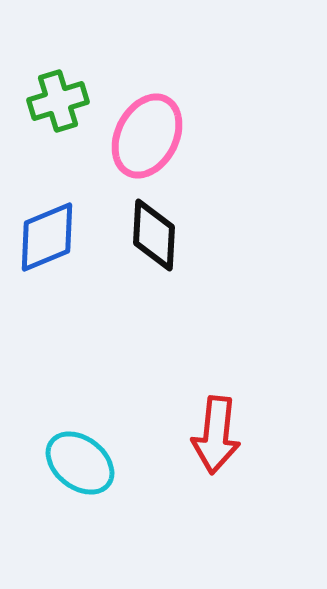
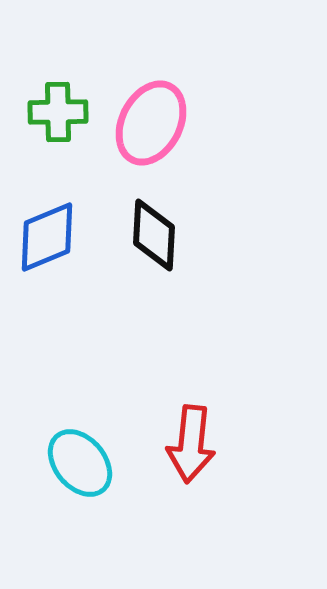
green cross: moved 11 px down; rotated 16 degrees clockwise
pink ellipse: moved 4 px right, 13 px up
red arrow: moved 25 px left, 9 px down
cyan ellipse: rotated 12 degrees clockwise
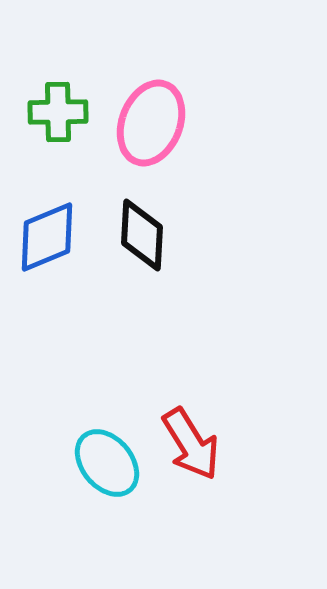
pink ellipse: rotated 6 degrees counterclockwise
black diamond: moved 12 px left
red arrow: rotated 38 degrees counterclockwise
cyan ellipse: moved 27 px right
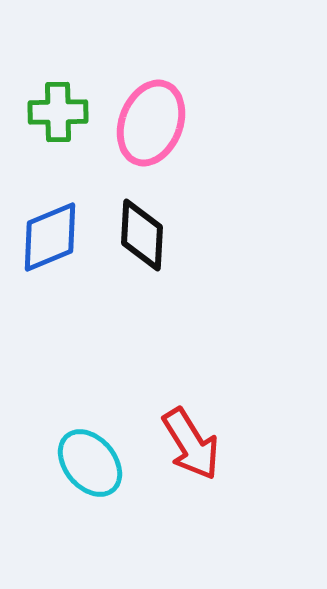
blue diamond: moved 3 px right
cyan ellipse: moved 17 px left
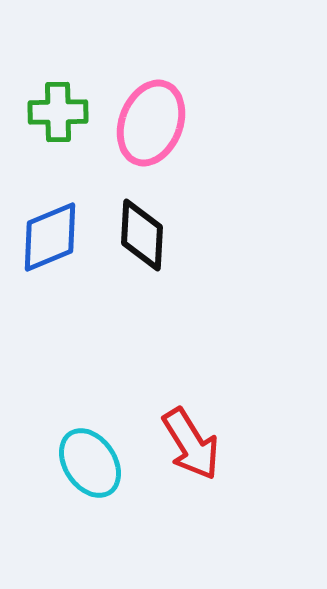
cyan ellipse: rotated 6 degrees clockwise
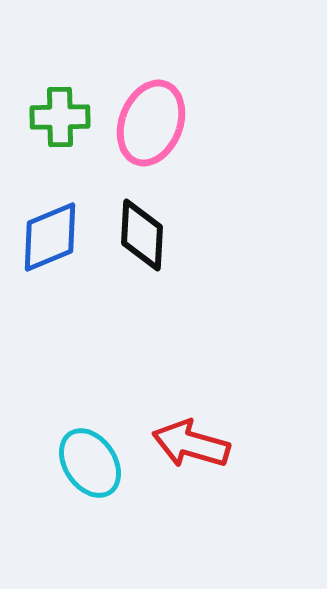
green cross: moved 2 px right, 5 px down
red arrow: rotated 138 degrees clockwise
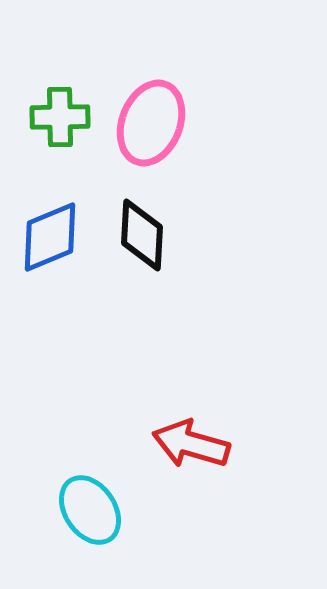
cyan ellipse: moved 47 px down
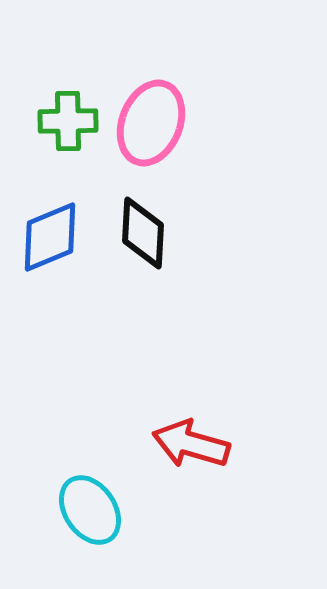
green cross: moved 8 px right, 4 px down
black diamond: moved 1 px right, 2 px up
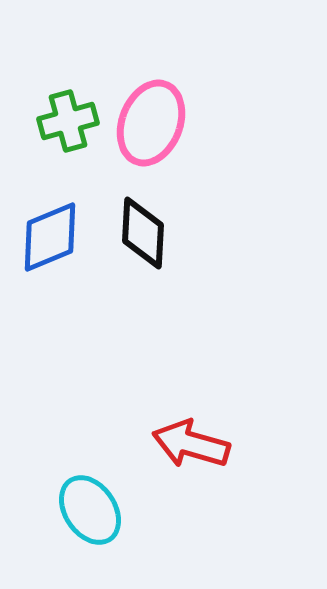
green cross: rotated 14 degrees counterclockwise
